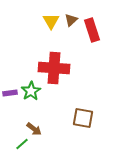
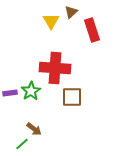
brown triangle: moved 8 px up
red cross: moved 1 px right
brown square: moved 11 px left, 21 px up; rotated 10 degrees counterclockwise
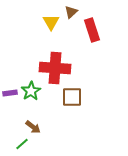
yellow triangle: moved 1 px down
brown arrow: moved 1 px left, 2 px up
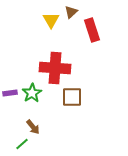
yellow triangle: moved 2 px up
green star: moved 1 px right, 2 px down
brown arrow: rotated 14 degrees clockwise
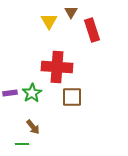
brown triangle: rotated 16 degrees counterclockwise
yellow triangle: moved 2 px left, 1 px down
red cross: moved 2 px right, 1 px up
green line: rotated 40 degrees clockwise
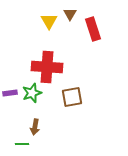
brown triangle: moved 1 px left, 2 px down
red rectangle: moved 1 px right, 1 px up
red cross: moved 10 px left
green star: rotated 12 degrees clockwise
brown square: rotated 10 degrees counterclockwise
brown arrow: moved 2 px right; rotated 49 degrees clockwise
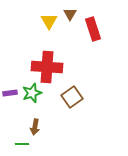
brown square: rotated 25 degrees counterclockwise
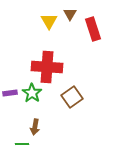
green star: rotated 18 degrees counterclockwise
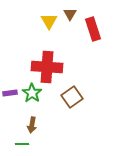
brown arrow: moved 3 px left, 2 px up
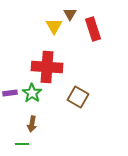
yellow triangle: moved 5 px right, 5 px down
brown square: moved 6 px right; rotated 25 degrees counterclockwise
brown arrow: moved 1 px up
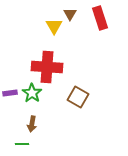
red rectangle: moved 7 px right, 11 px up
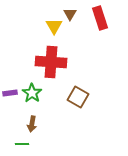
red cross: moved 4 px right, 5 px up
